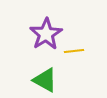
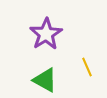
yellow line: moved 13 px right, 16 px down; rotated 72 degrees clockwise
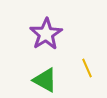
yellow line: moved 1 px down
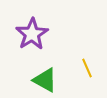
purple star: moved 14 px left
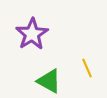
green triangle: moved 4 px right, 1 px down
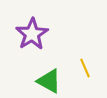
yellow line: moved 2 px left
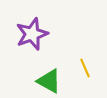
purple star: rotated 12 degrees clockwise
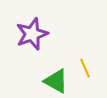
green triangle: moved 7 px right
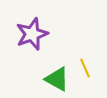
green triangle: moved 1 px right, 2 px up
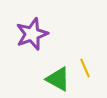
green triangle: moved 1 px right
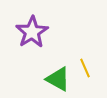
purple star: moved 2 px up; rotated 12 degrees counterclockwise
